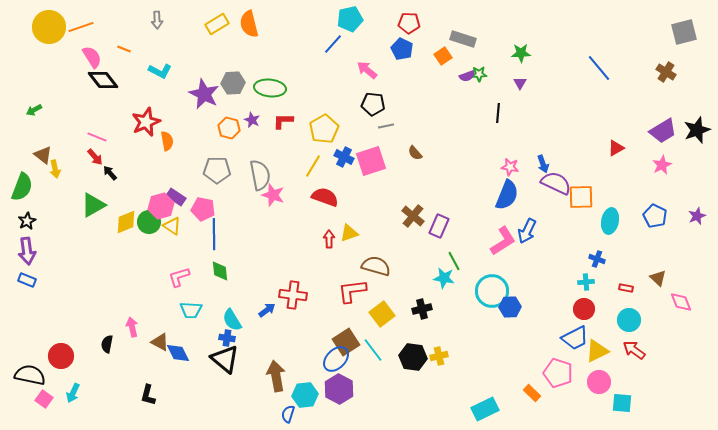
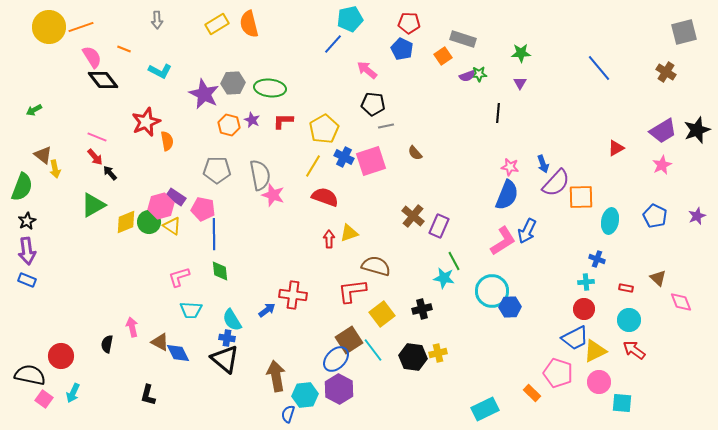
orange hexagon at (229, 128): moved 3 px up
purple semicircle at (556, 183): rotated 108 degrees clockwise
brown square at (346, 342): moved 3 px right, 2 px up
yellow triangle at (597, 351): moved 2 px left
yellow cross at (439, 356): moved 1 px left, 3 px up
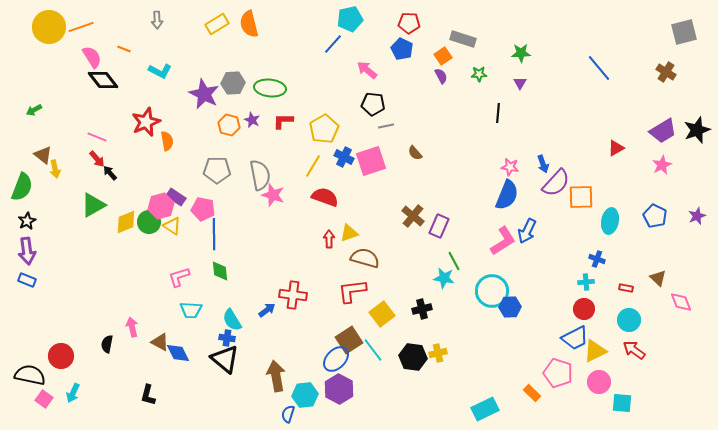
purple semicircle at (467, 76): moved 26 px left; rotated 98 degrees counterclockwise
red arrow at (95, 157): moved 2 px right, 2 px down
brown semicircle at (376, 266): moved 11 px left, 8 px up
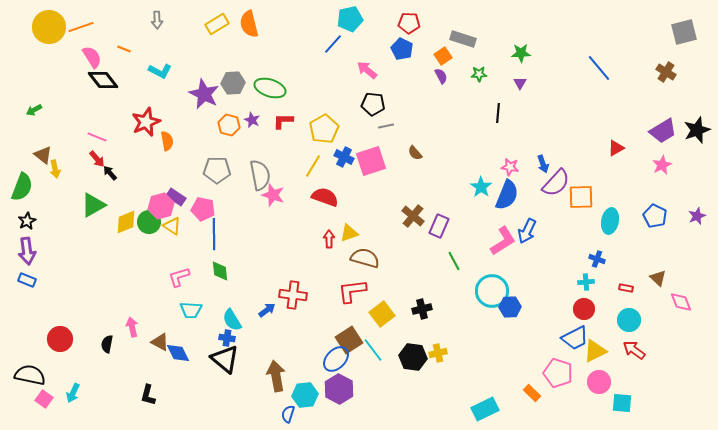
green ellipse at (270, 88): rotated 12 degrees clockwise
cyan star at (444, 278): moved 37 px right, 91 px up; rotated 25 degrees clockwise
red circle at (61, 356): moved 1 px left, 17 px up
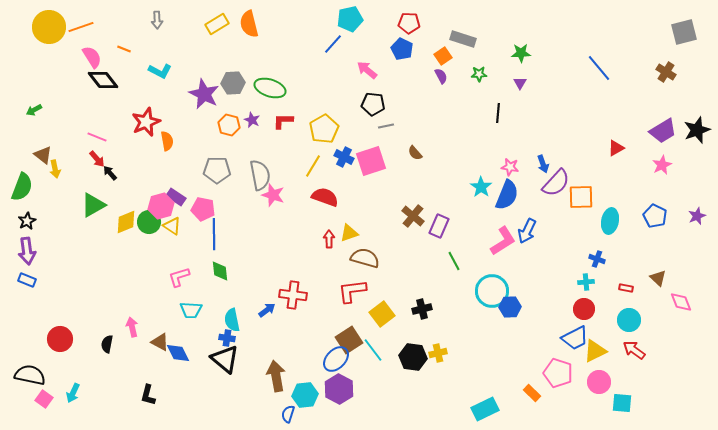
cyan semicircle at (232, 320): rotated 20 degrees clockwise
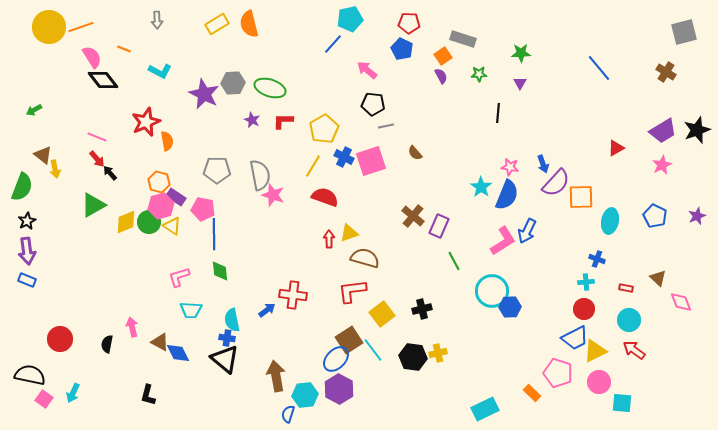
orange hexagon at (229, 125): moved 70 px left, 57 px down
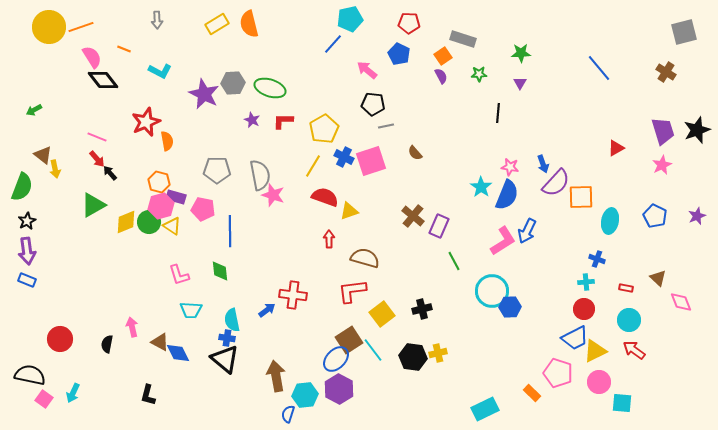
blue pentagon at (402, 49): moved 3 px left, 5 px down
purple trapezoid at (663, 131): rotated 76 degrees counterclockwise
purple rectangle at (176, 197): rotated 18 degrees counterclockwise
yellow triangle at (349, 233): moved 22 px up
blue line at (214, 234): moved 16 px right, 3 px up
pink L-shape at (179, 277): moved 2 px up; rotated 90 degrees counterclockwise
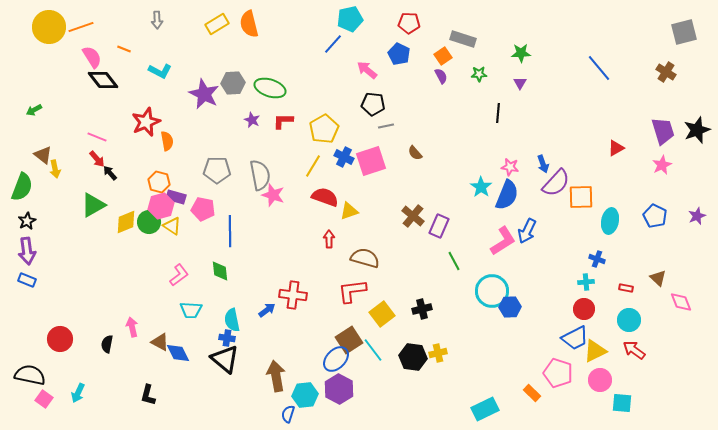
pink L-shape at (179, 275): rotated 110 degrees counterclockwise
pink circle at (599, 382): moved 1 px right, 2 px up
cyan arrow at (73, 393): moved 5 px right
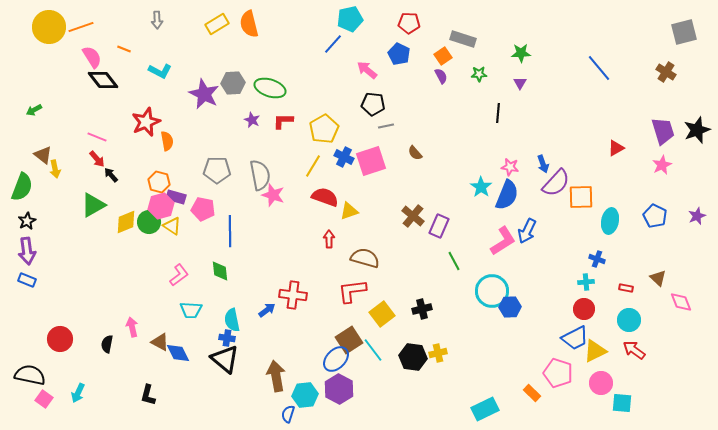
black arrow at (110, 173): moved 1 px right, 2 px down
pink circle at (600, 380): moved 1 px right, 3 px down
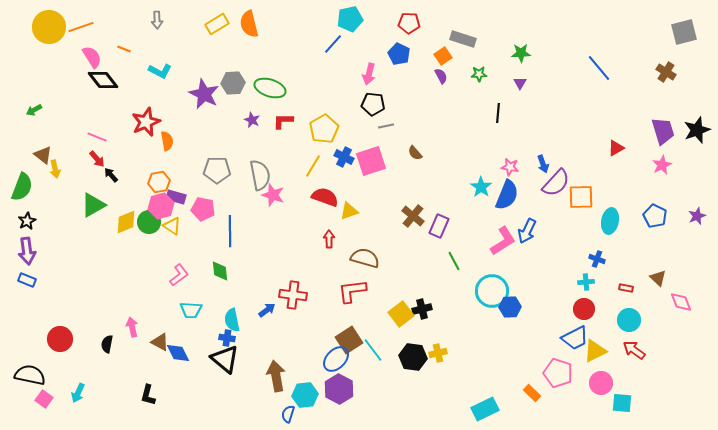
pink arrow at (367, 70): moved 2 px right, 4 px down; rotated 115 degrees counterclockwise
orange hexagon at (159, 182): rotated 25 degrees counterclockwise
yellow square at (382, 314): moved 19 px right
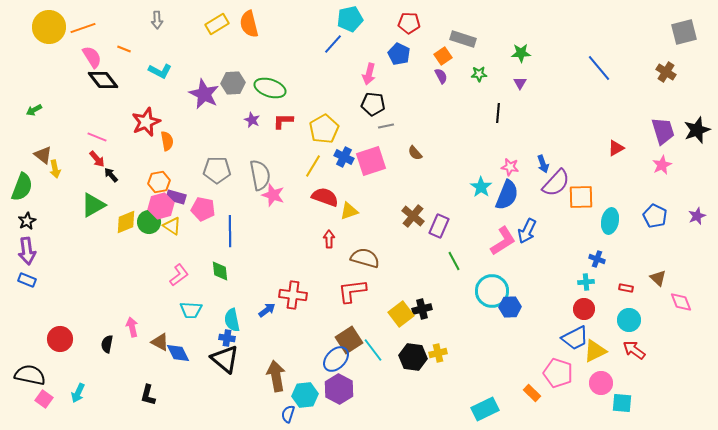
orange line at (81, 27): moved 2 px right, 1 px down
